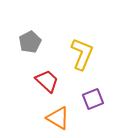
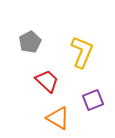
yellow L-shape: moved 2 px up
purple square: moved 1 px down
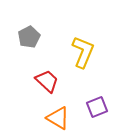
gray pentagon: moved 1 px left, 5 px up
yellow L-shape: moved 1 px right
purple square: moved 4 px right, 7 px down
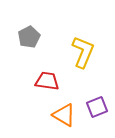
red trapezoid: rotated 35 degrees counterclockwise
orange triangle: moved 6 px right, 3 px up
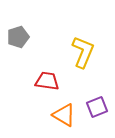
gray pentagon: moved 11 px left; rotated 10 degrees clockwise
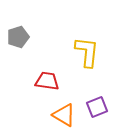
yellow L-shape: moved 4 px right; rotated 16 degrees counterclockwise
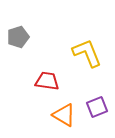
yellow L-shape: moved 1 px down; rotated 28 degrees counterclockwise
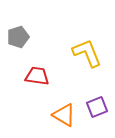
red trapezoid: moved 10 px left, 5 px up
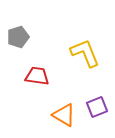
yellow L-shape: moved 2 px left
